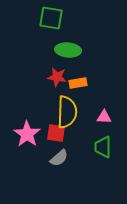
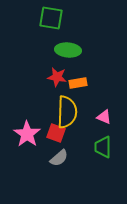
pink triangle: rotated 21 degrees clockwise
red square: rotated 12 degrees clockwise
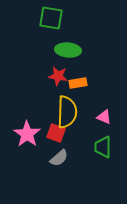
red star: moved 1 px right, 1 px up
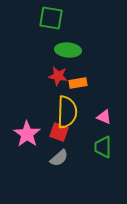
red square: moved 3 px right, 1 px up
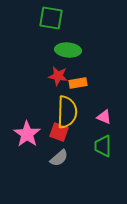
green trapezoid: moved 1 px up
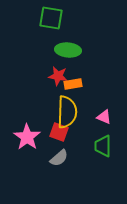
orange rectangle: moved 5 px left, 1 px down
pink star: moved 3 px down
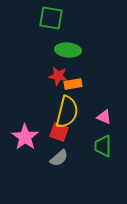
yellow semicircle: rotated 12 degrees clockwise
pink star: moved 2 px left
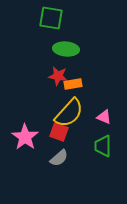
green ellipse: moved 2 px left, 1 px up
yellow semicircle: moved 2 px right, 1 px down; rotated 28 degrees clockwise
